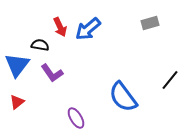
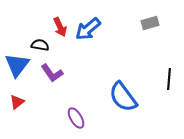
black line: moved 1 px left, 1 px up; rotated 35 degrees counterclockwise
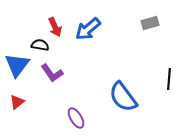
red arrow: moved 5 px left
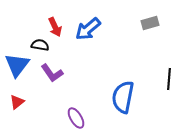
blue semicircle: rotated 48 degrees clockwise
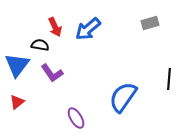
blue semicircle: rotated 24 degrees clockwise
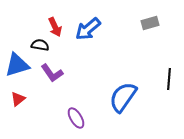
blue triangle: rotated 36 degrees clockwise
red triangle: moved 1 px right, 3 px up
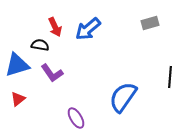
black line: moved 1 px right, 2 px up
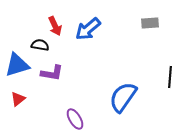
gray rectangle: rotated 12 degrees clockwise
red arrow: moved 1 px up
purple L-shape: rotated 45 degrees counterclockwise
purple ellipse: moved 1 px left, 1 px down
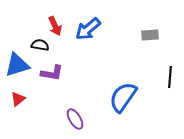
gray rectangle: moved 12 px down
